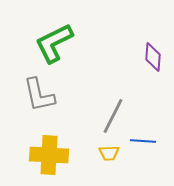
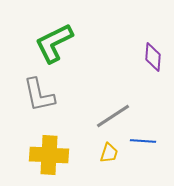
gray line: rotated 30 degrees clockwise
yellow trapezoid: rotated 70 degrees counterclockwise
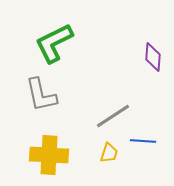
gray L-shape: moved 2 px right
